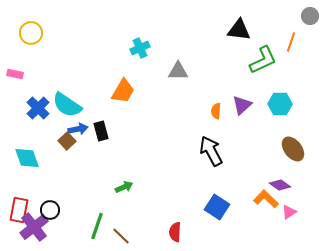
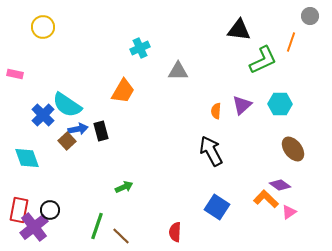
yellow circle: moved 12 px right, 6 px up
blue cross: moved 5 px right, 7 px down
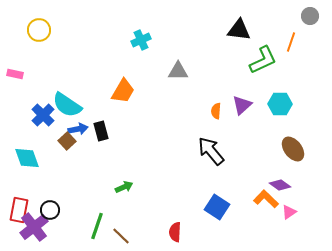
yellow circle: moved 4 px left, 3 px down
cyan cross: moved 1 px right, 8 px up
black arrow: rotated 12 degrees counterclockwise
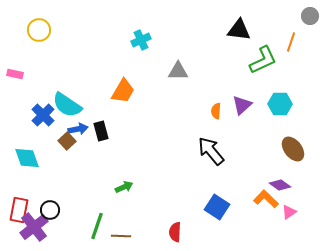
brown line: rotated 42 degrees counterclockwise
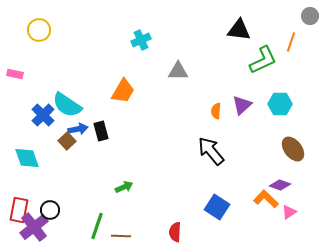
purple diamond: rotated 15 degrees counterclockwise
